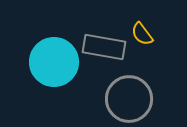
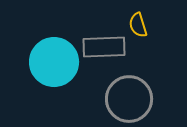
yellow semicircle: moved 4 px left, 9 px up; rotated 20 degrees clockwise
gray rectangle: rotated 12 degrees counterclockwise
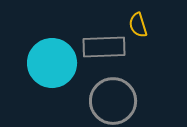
cyan circle: moved 2 px left, 1 px down
gray circle: moved 16 px left, 2 px down
